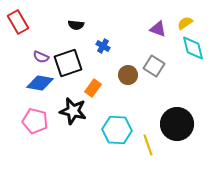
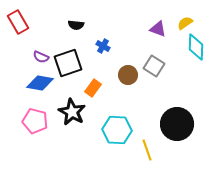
cyan diamond: moved 3 px right, 1 px up; rotated 16 degrees clockwise
black star: moved 1 px left, 1 px down; rotated 16 degrees clockwise
yellow line: moved 1 px left, 5 px down
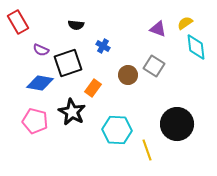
cyan diamond: rotated 8 degrees counterclockwise
purple semicircle: moved 7 px up
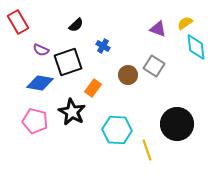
black semicircle: rotated 49 degrees counterclockwise
black square: moved 1 px up
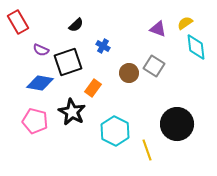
brown circle: moved 1 px right, 2 px up
cyan hexagon: moved 2 px left, 1 px down; rotated 24 degrees clockwise
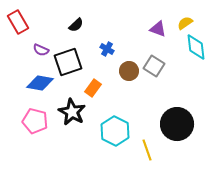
blue cross: moved 4 px right, 3 px down
brown circle: moved 2 px up
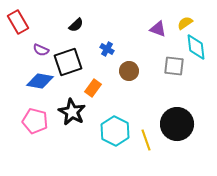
gray square: moved 20 px right; rotated 25 degrees counterclockwise
blue diamond: moved 2 px up
yellow line: moved 1 px left, 10 px up
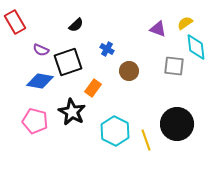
red rectangle: moved 3 px left
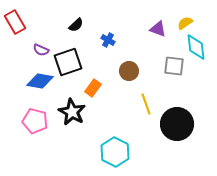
blue cross: moved 1 px right, 9 px up
cyan hexagon: moved 21 px down
yellow line: moved 36 px up
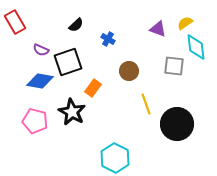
blue cross: moved 1 px up
cyan hexagon: moved 6 px down
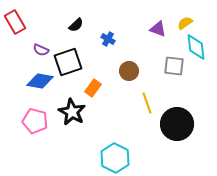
yellow line: moved 1 px right, 1 px up
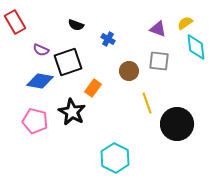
black semicircle: rotated 63 degrees clockwise
gray square: moved 15 px left, 5 px up
